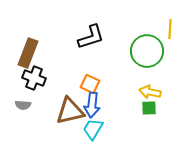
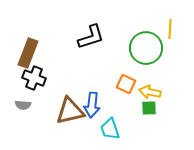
green circle: moved 1 px left, 3 px up
orange square: moved 36 px right
cyan trapezoid: moved 17 px right; rotated 50 degrees counterclockwise
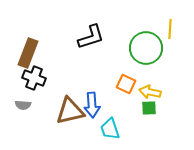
blue arrow: rotated 10 degrees counterclockwise
